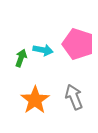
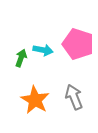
orange star: rotated 8 degrees counterclockwise
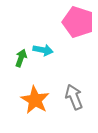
pink pentagon: moved 22 px up
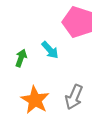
cyan arrow: moved 7 px right; rotated 36 degrees clockwise
gray arrow: rotated 135 degrees counterclockwise
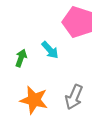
orange star: moved 1 px left; rotated 16 degrees counterclockwise
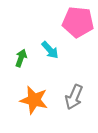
pink pentagon: rotated 12 degrees counterclockwise
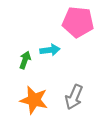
cyan arrow: rotated 54 degrees counterclockwise
green arrow: moved 4 px right, 2 px down
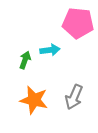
pink pentagon: moved 1 px down
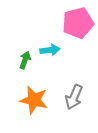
pink pentagon: rotated 20 degrees counterclockwise
